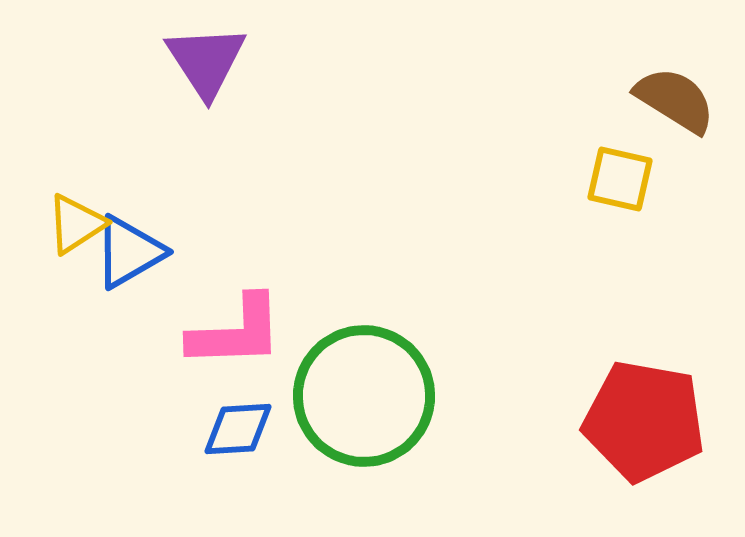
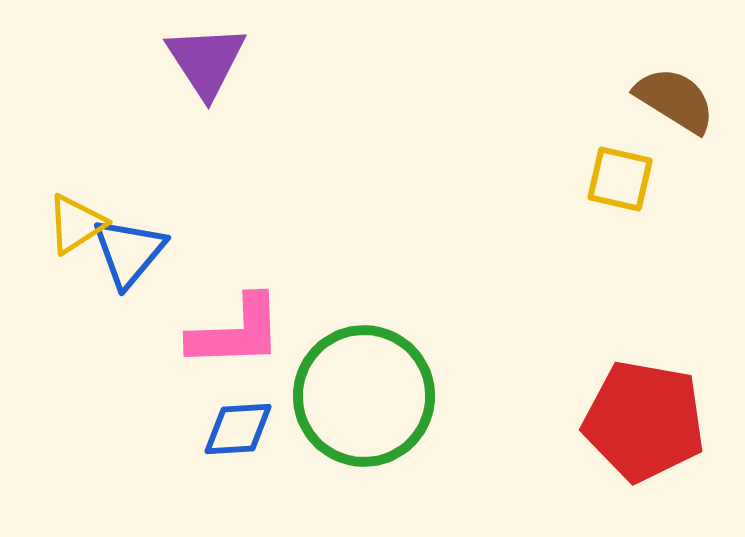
blue triangle: rotated 20 degrees counterclockwise
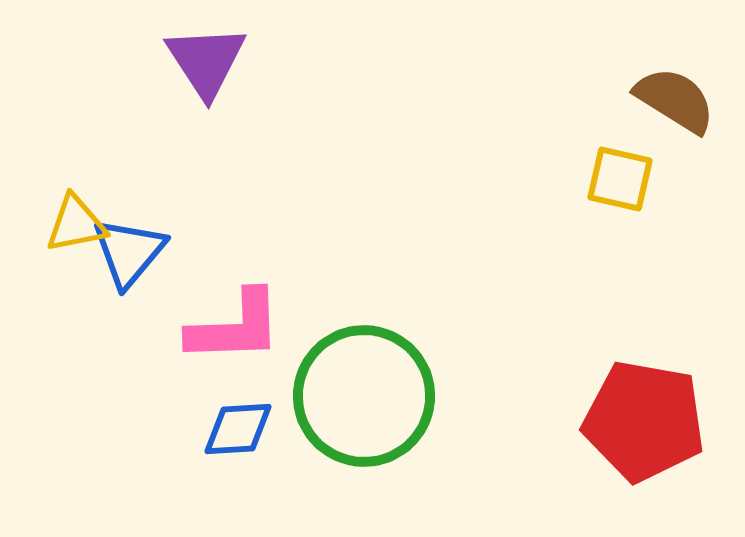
yellow triangle: rotated 22 degrees clockwise
pink L-shape: moved 1 px left, 5 px up
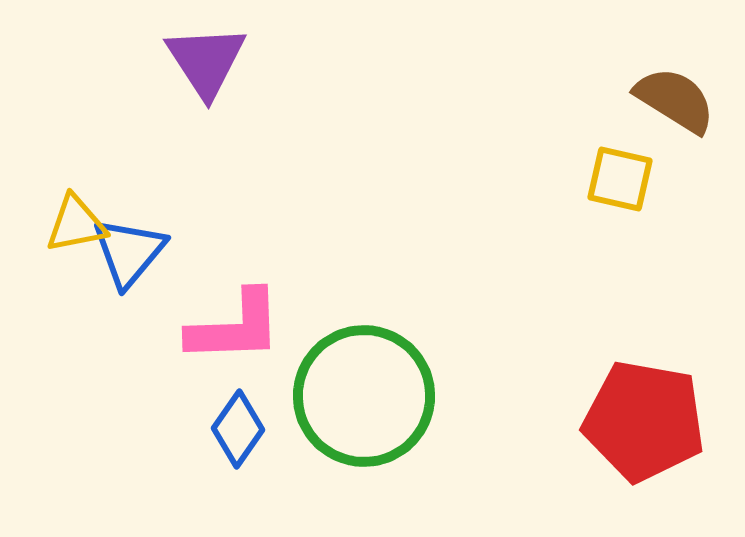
blue diamond: rotated 52 degrees counterclockwise
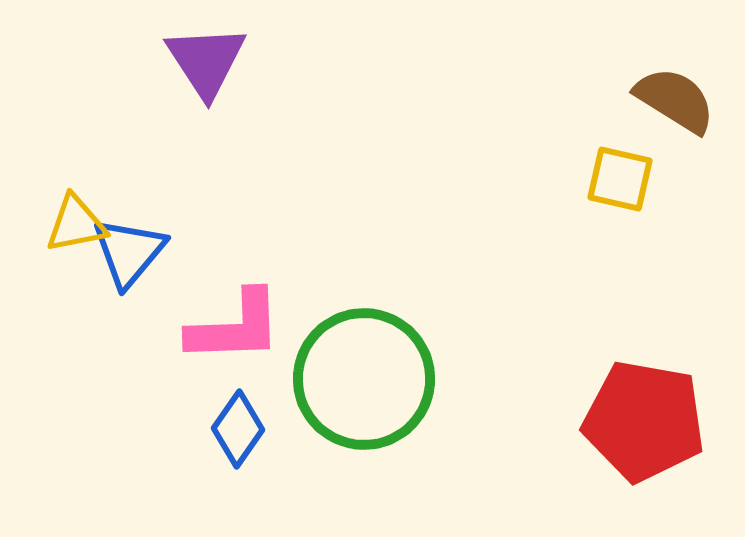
green circle: moved 17 px up
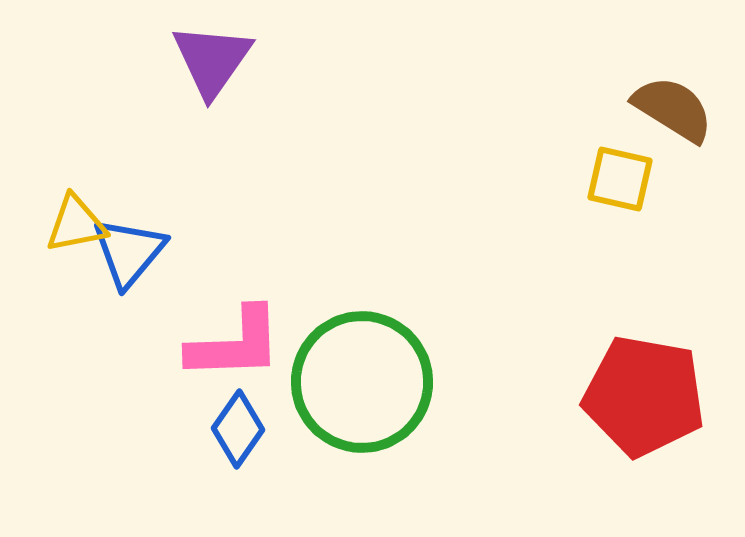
purple triangle: moved 6 px right, 1 px up; rotated 8 degrees clockwise
brown semicircle: moved 2 px left, 9 px down
pink L-shape: moved 17 px down
green circle: moved 2 px left, 3 px down
red pentagon: moved 25 px up
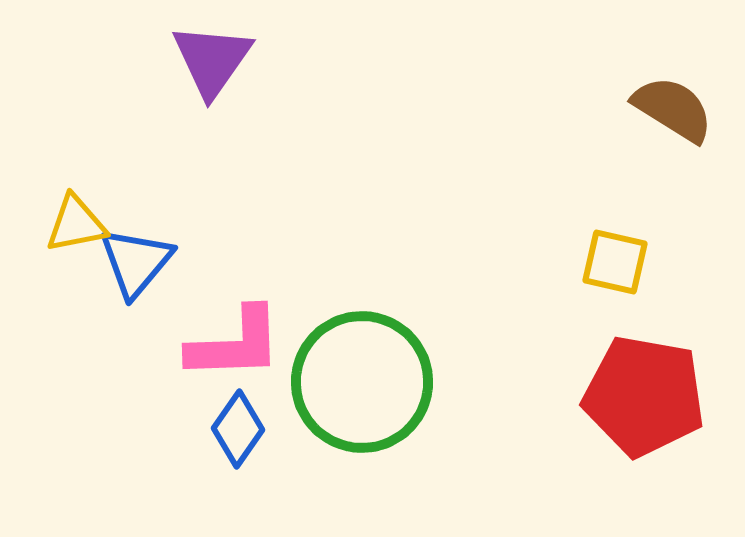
yellow square: moved 5 px left, 83 px down
blue triangle: moved 7 px right, 10 px down
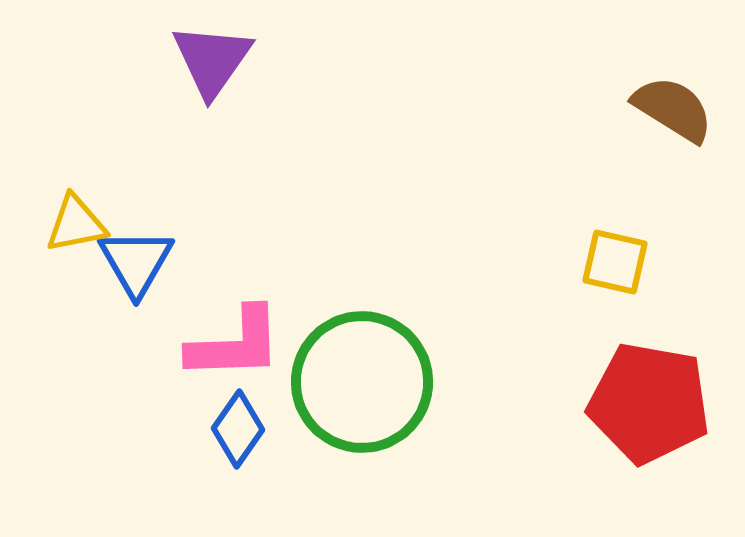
blue triangle: rotated 10 degrees counterclockwise
red pentagon: moved 5 px right, 7 px down
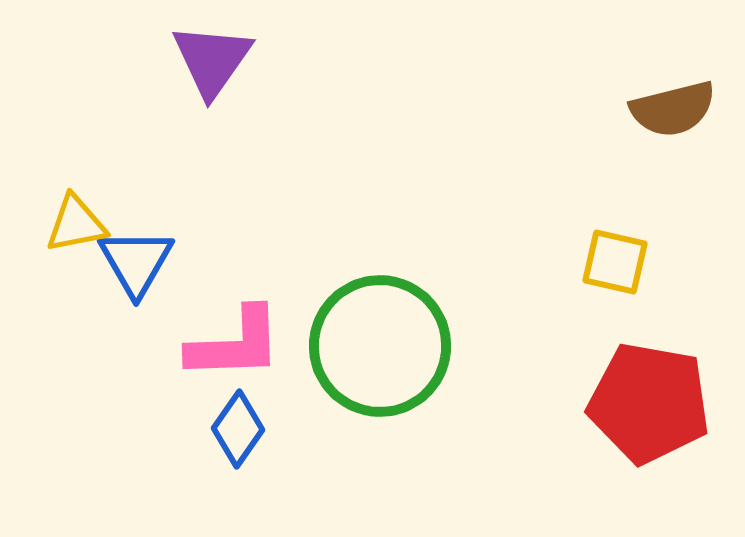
brown semicircle: rotated 134 degrees clockwise
green circle: moved 18 px right, 36 px up
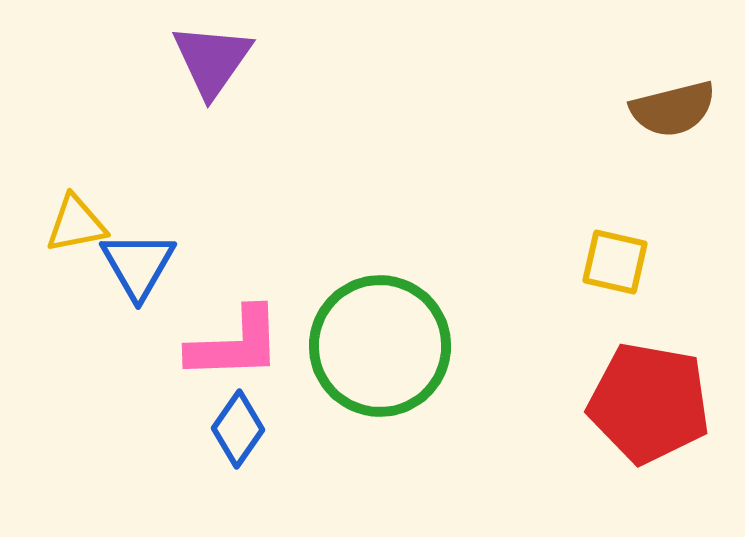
blue triangle: moved 2 px right, 3 px down
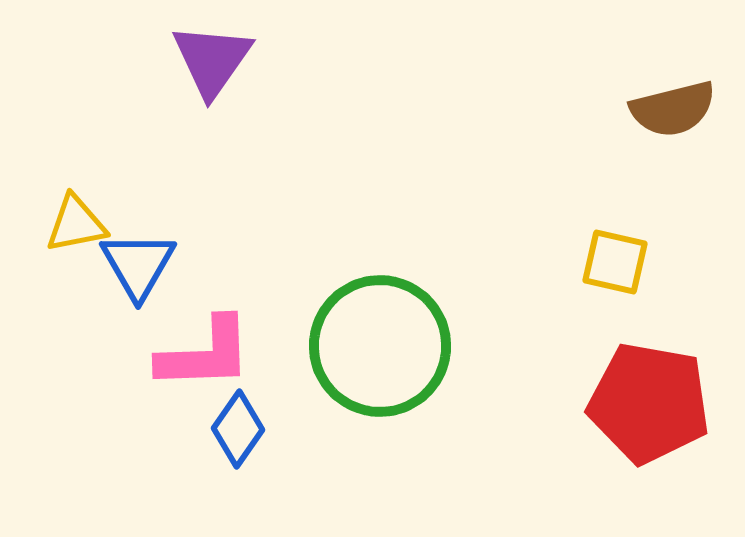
pink L-shape: moved 30 px left, 10 px down
